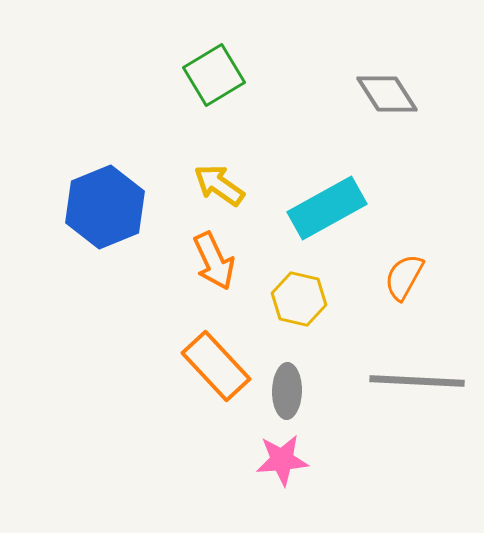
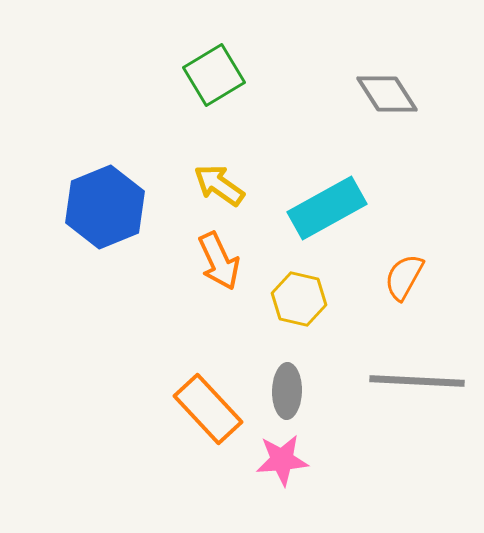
orange arrow: moved 5 px right
orange rectangle: moved 8 px left, 43 px down
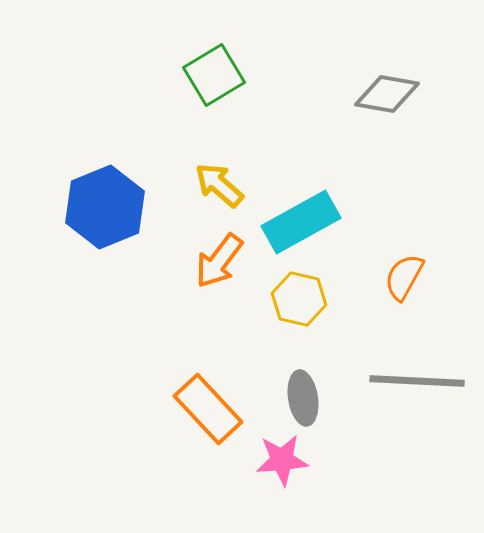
gray diamond: rotated 48 degrees counterclockwise
yellow arrow: rotated 6 degrees clockwise
cyan rectangle: moved 26 px left, 14 px down
orange arrow: rotated 62 degrees clockwise
gray ellipse: moved 16 px right, 7 px down; rotated 10 degrees counterclockwise
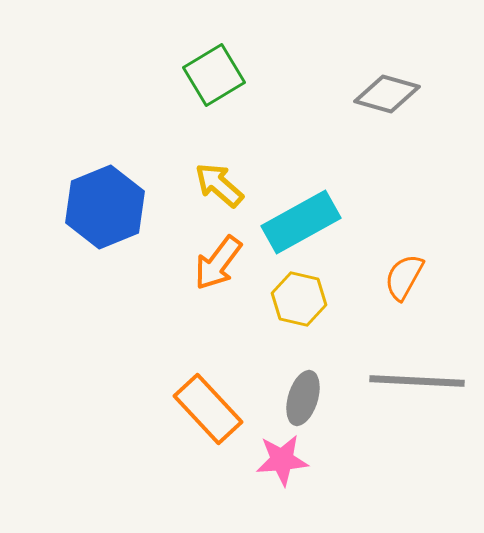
gray diamond: rotated 6 degrees clockwise
orange arrow: moved 1 px left, 2 px down
gray ellipse: rotated 26 degrees clockwise
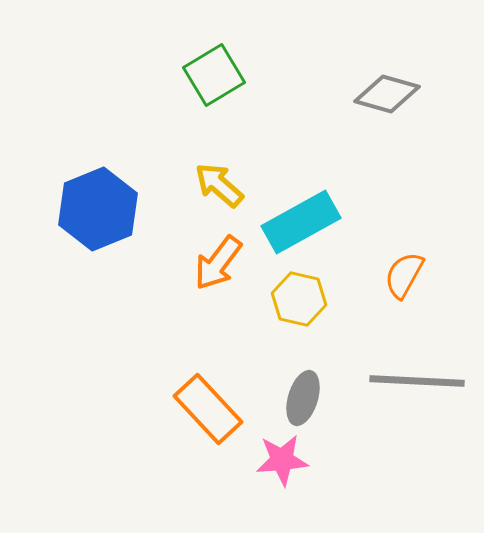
blue hexagon: moved 7 px left, 2 px down
orange semicircle: moved 2 px up
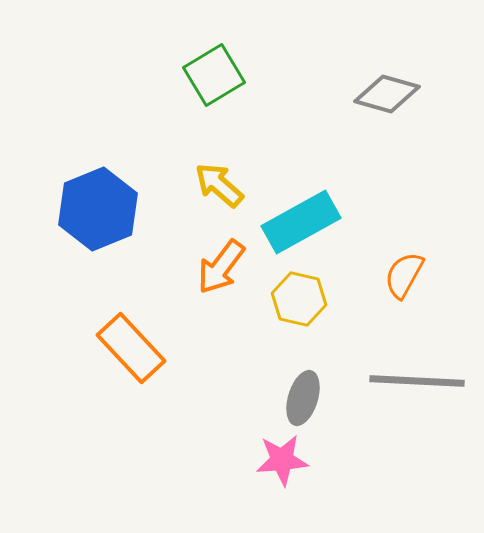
orange arrow: moved 3 px right, 4 px down
orange rectangle: moved 77 px left, 61 px up
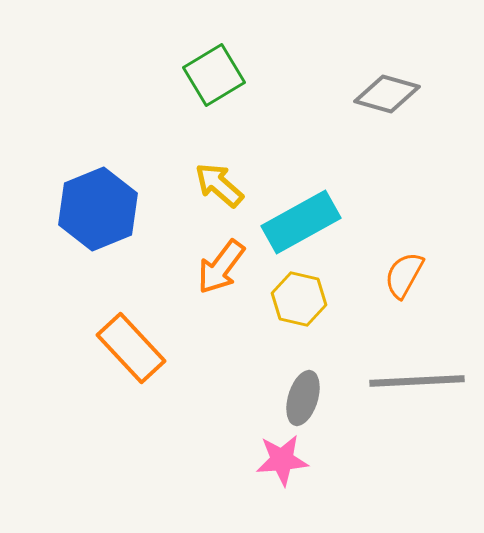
gray line: rotated 6 degrees counterclockwise
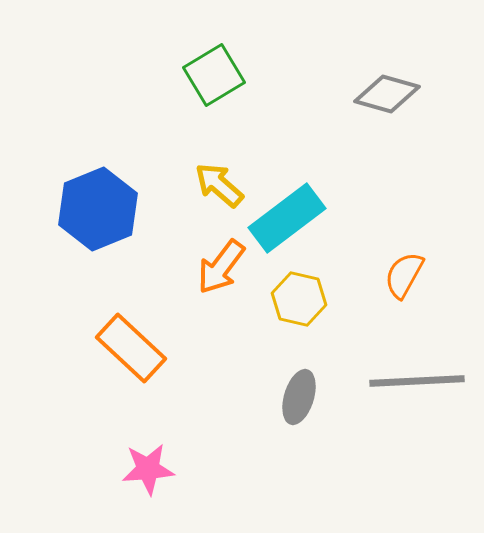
cyan rectangle: moved 14 px left, 4 px up; rotated 8 degrees counterclockwise
orange rectangle: rotated 4 degrees counterclockwise
gray ellipse: moved 4 px left, 1 px up
pink star: moved 134 px left, 9 px down
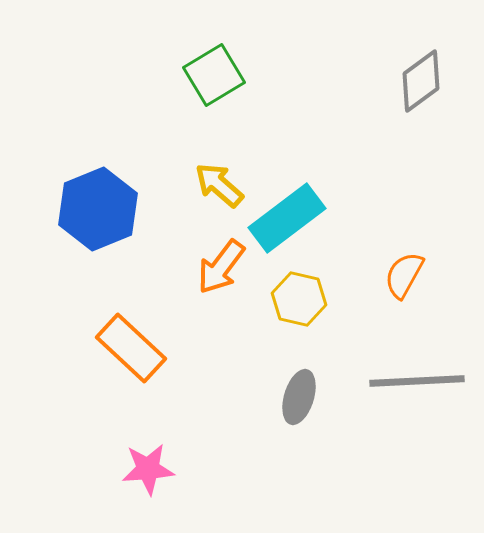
gray diamond: moved 34 px right, 13 px up; rotated 52 degrees counterclockwise
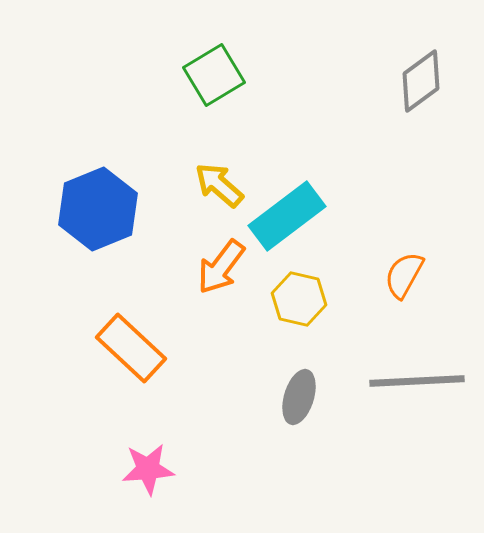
cyan rectangle: moved 2 px up
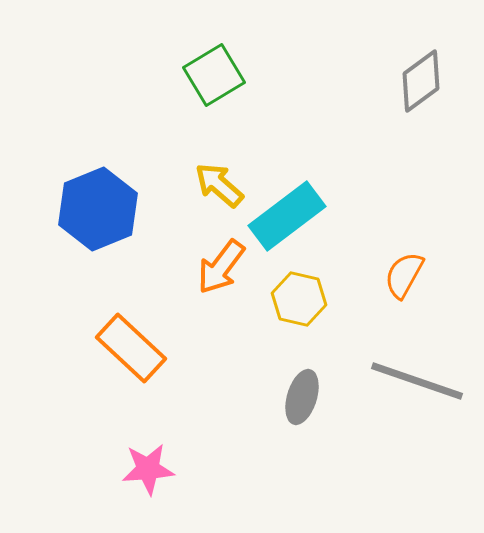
gray line: rotated 22 degrees clockwise
gray ellipse: moved 3 px right
